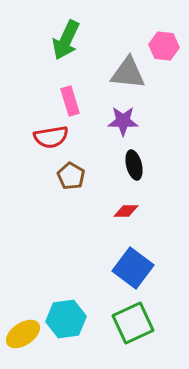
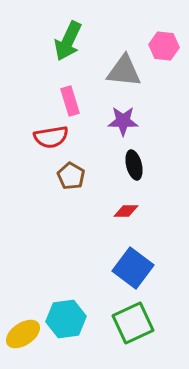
green arrow: moved 2 px right, 1 px down
gray triangle: moved 4 px left, 2 px up
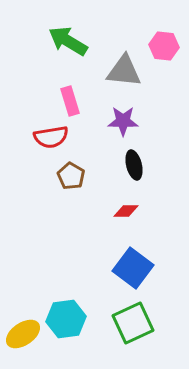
green arrow: rotated 96 degrees clockwise
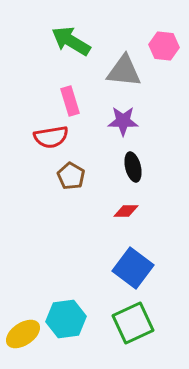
green arrow: moved 3 px right
black ellipse: moved 1 px left, 2 px down
